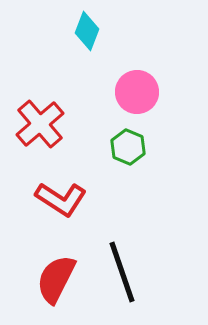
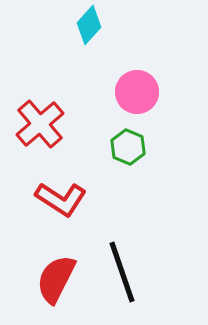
cyan diamond: moved 2 px right, 6 px up; rotated 21 degrees clockwise
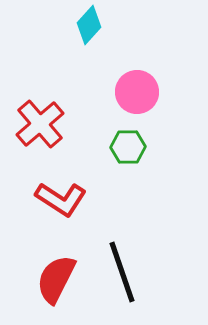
green hexagon: rotated 24 degrees counterclockwise
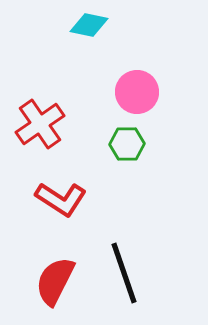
cyan diamond: rotated 60 degrees clockwise
red cross: rotated 6 degrees clockwise
green hexagon: moved 1 px left, 3 px up
black line: moved 2 px right, 1 px down
red semicircle: moved 1 px left, 2 px down
